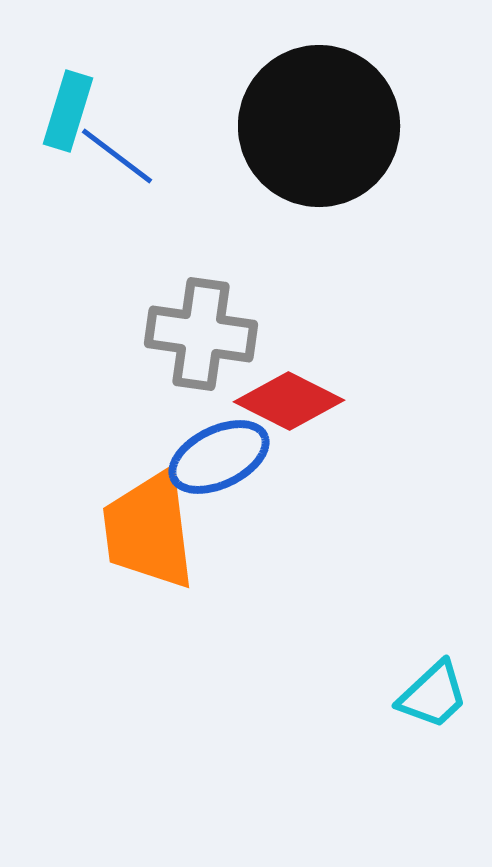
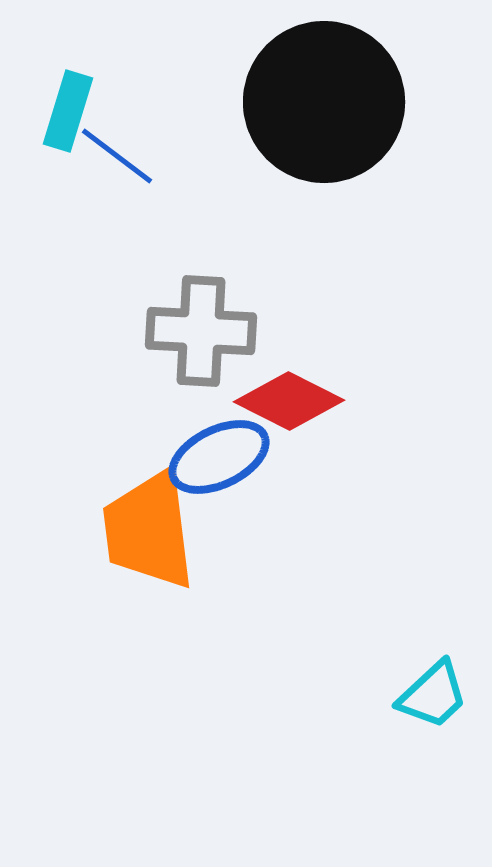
black circle: moved 5 px right, 24 px up
gray cross: moved 3 px up; rotated 5 degrees counterclockwise
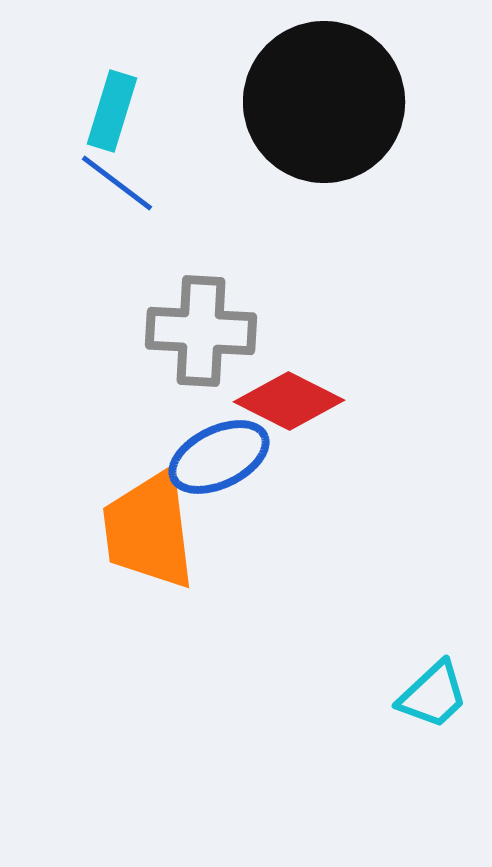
cyan rectangle: moved 44 px right
blue line: moved 27 px down
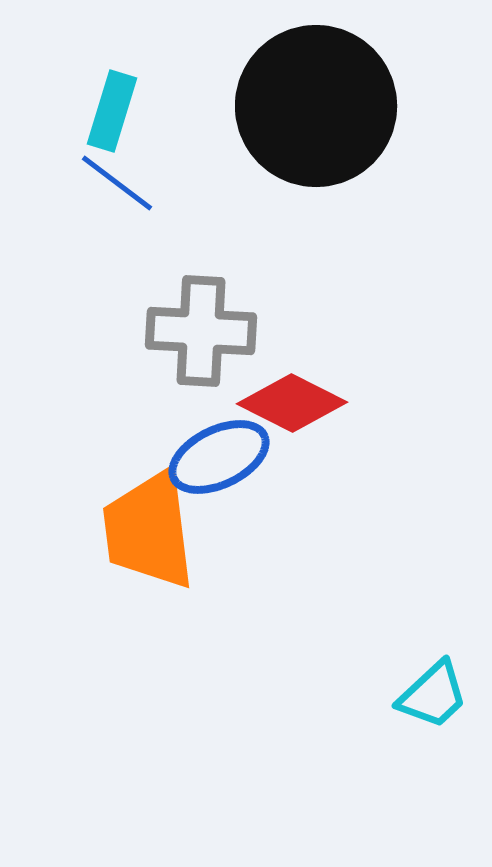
black circle: moved 8 px left, 4 px down
red diamond: moved 3 px right, 2 px down
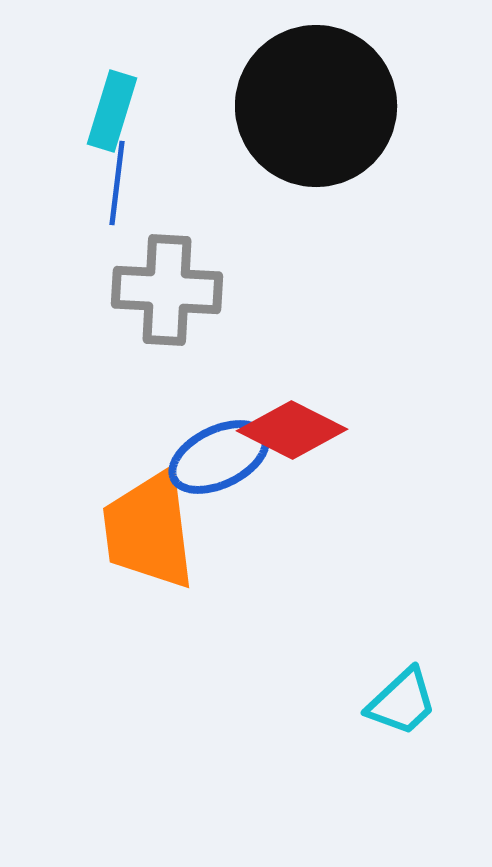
blue line: rotated 60 degrees clockwise
gray cross: moved 34 px left, 41 px up
red diamond: moved 27 px down
cyan trapezoid: moved 31 px left, 7 px down
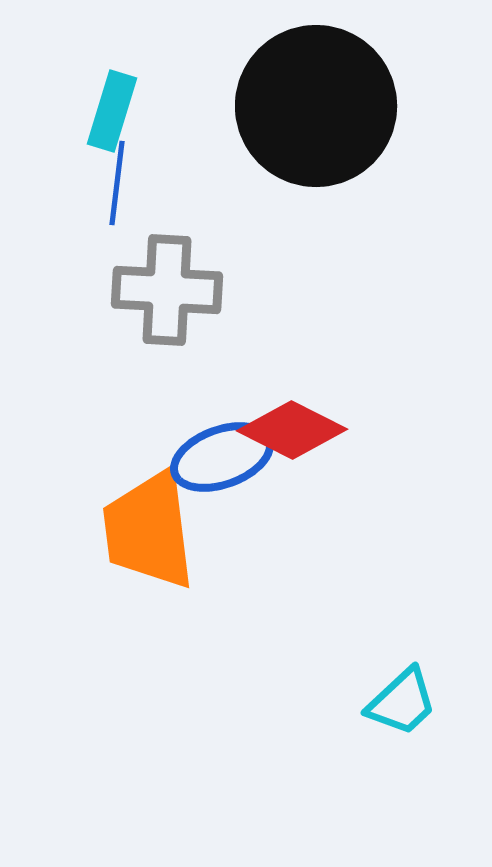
blue ellipse: moved 3 px right; rotated 6 degrees clockwise
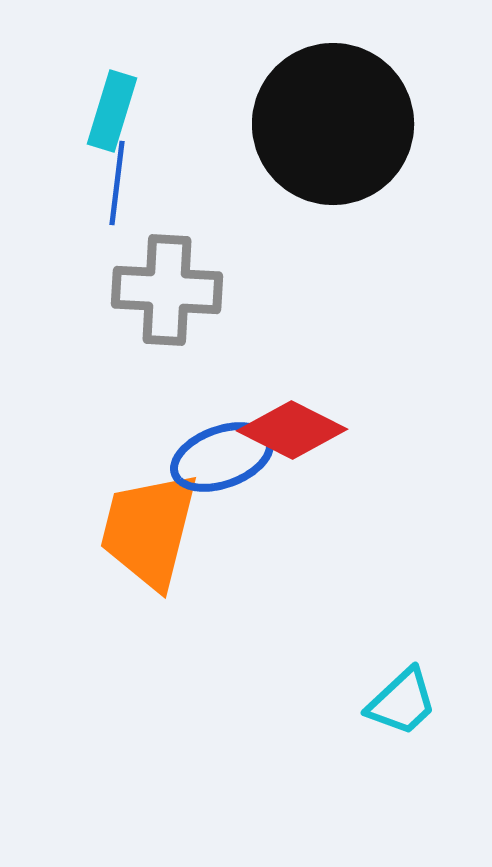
black circle: moved 17 px right, 18 px down
orange trapezoid: rotated 21 degrees clockwise
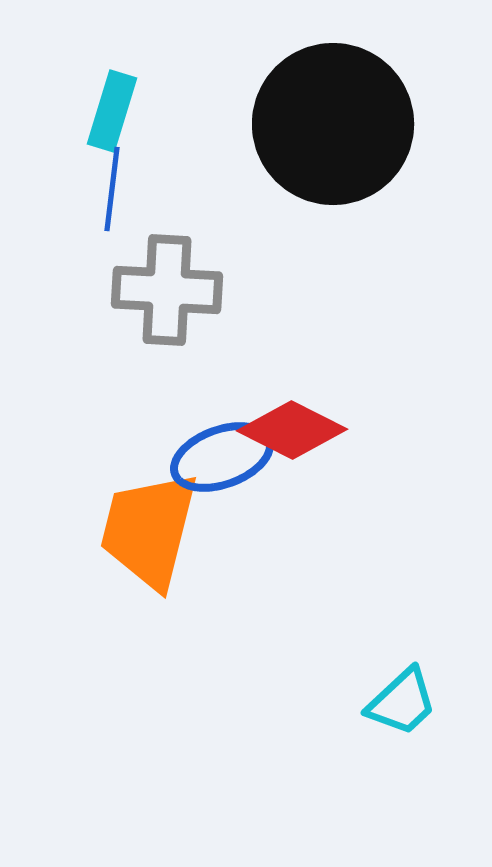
blue line: moved 5 px left, 6 px down
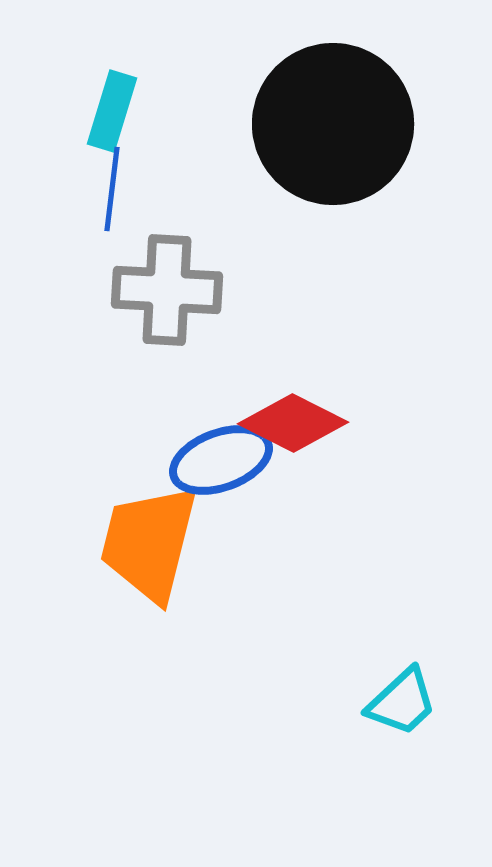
red diamond: moved 1 px right, 7 px up
blue ellipse: moved 1 px left, 3 px down
orange trapezoid: moved 13 px down
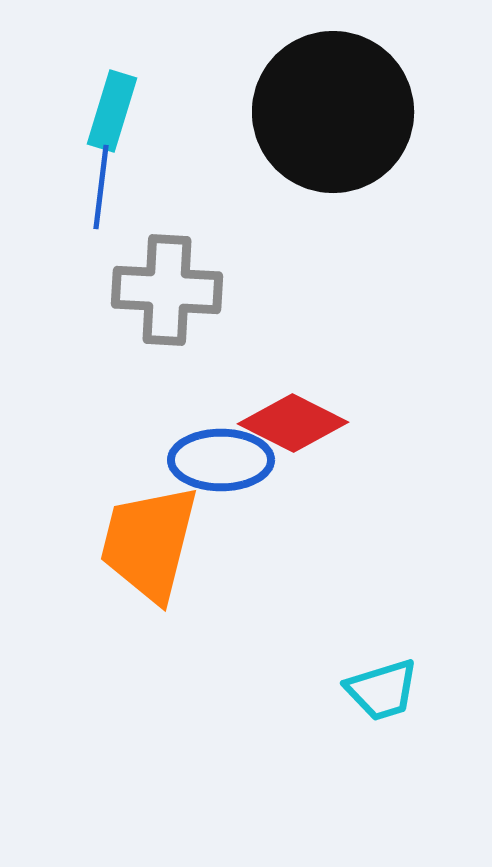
black circle: moved 12 px up
blue line: moved 11 px left, 2 px up
blue ellipse: rotated 20 degrees clockwise
cyan trapezoid: moved 20 px left, 12 px up; rotated 26 degrees clockwise
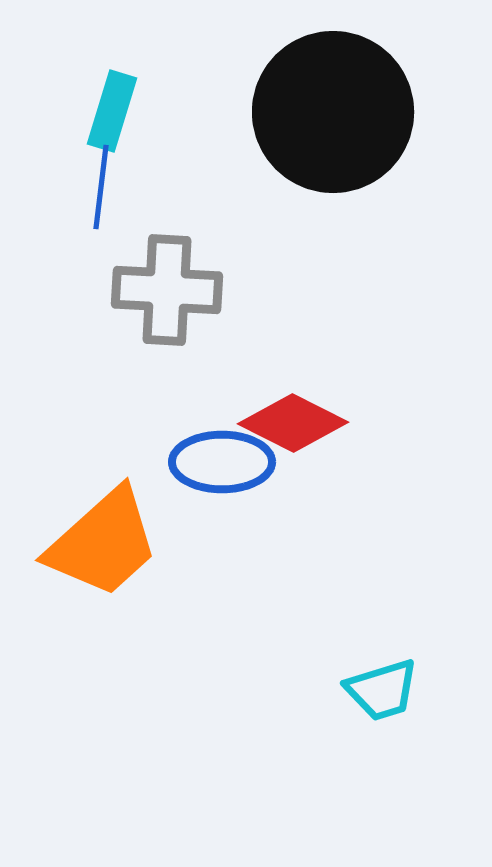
blue ellipse: moved 1 px right, 2 px down
orange trapezoid: moved 46 px left; rotated 146 degrees counterclockwise
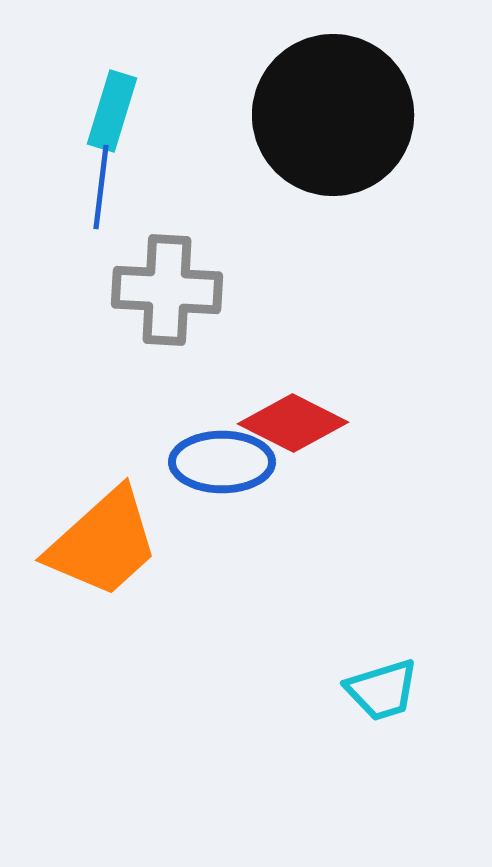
black circle: moved 3 px down
